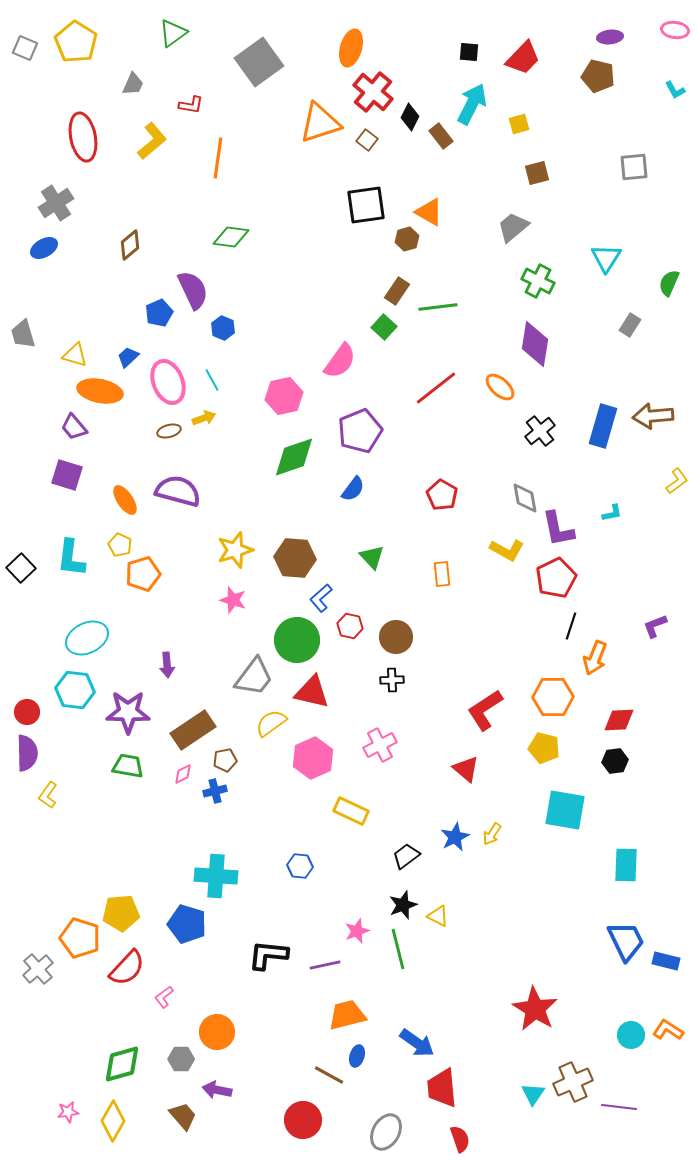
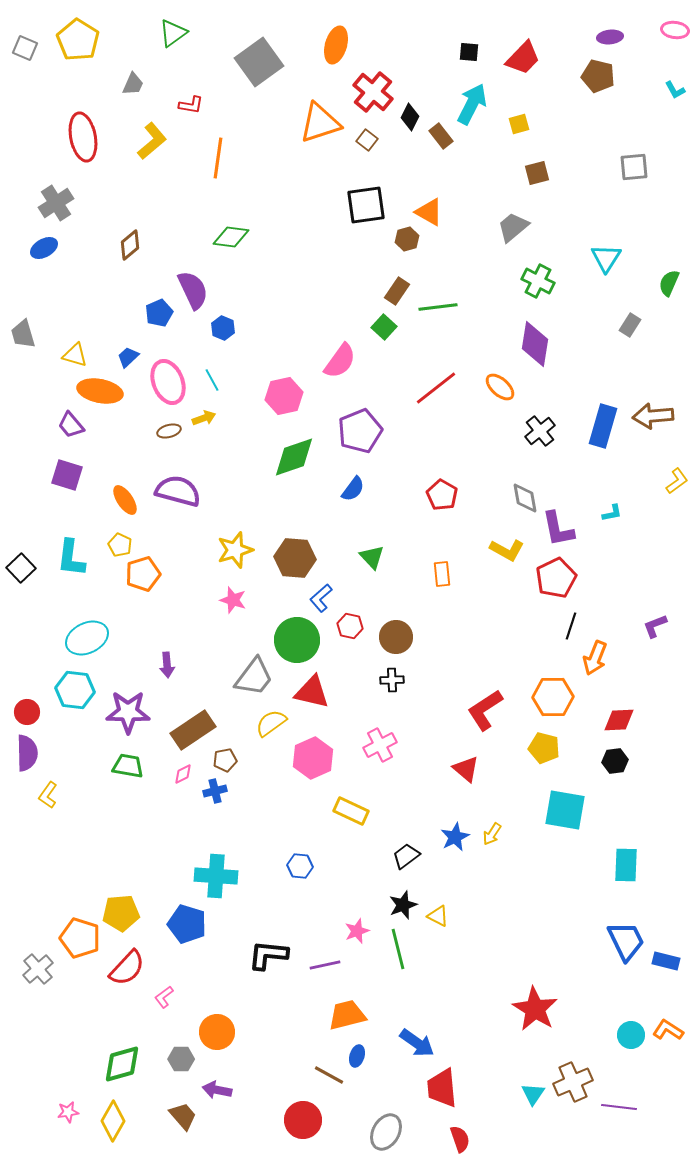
yellow pentagon at (76, 42): moved 2 px right, 2 px up
orange ellipse at (351, 48): moved 15 px left, 3 px up
purple trapezoid at (74, 427): moved 3 px left, 2 px up
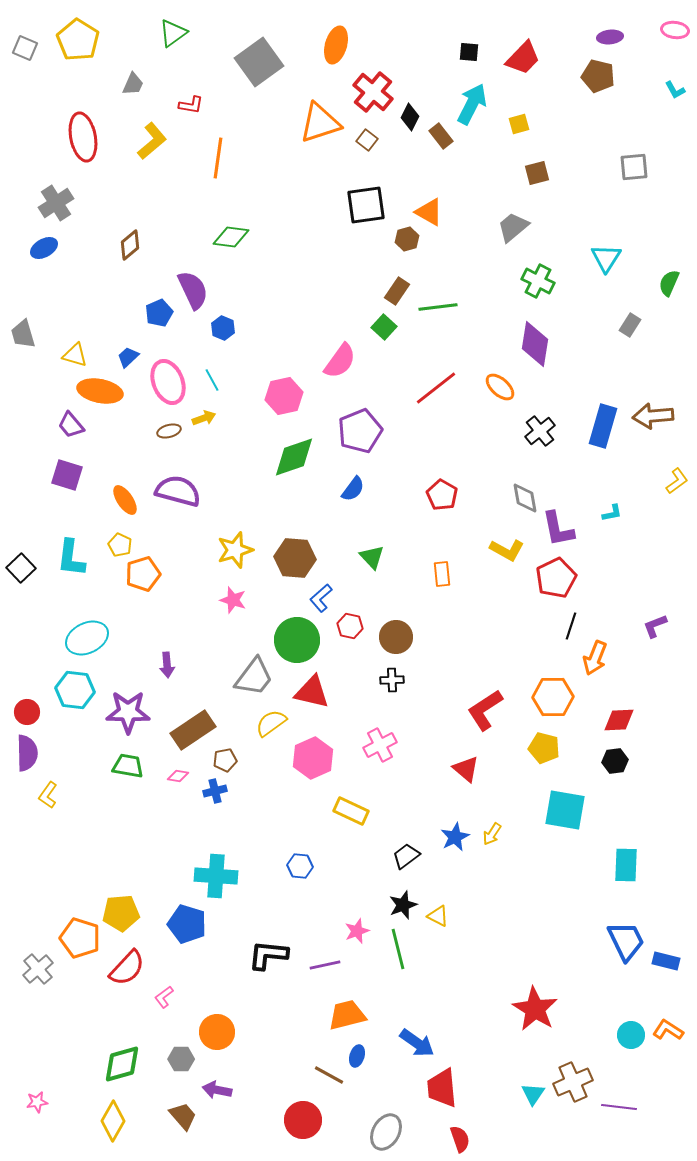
pink diamond at (183, 774): moved 5 px left, 2 px down; rotated 35 degrees clockwise
pink star at (68, 1112): moved 31 px left, 10 px up
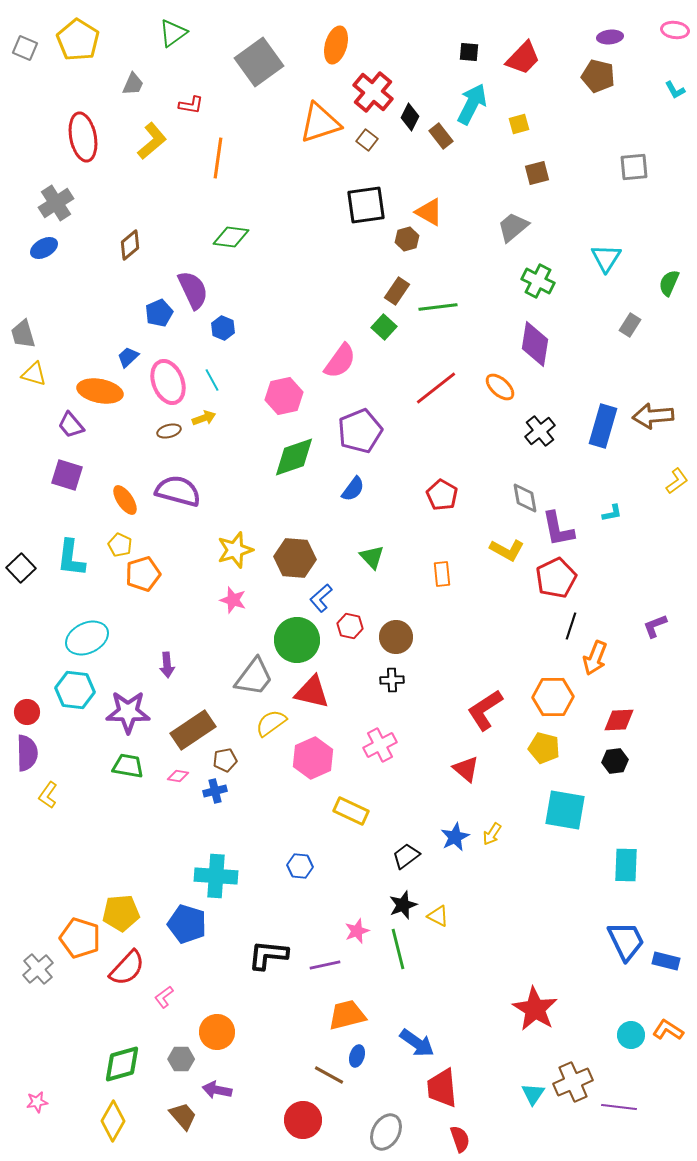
yellow triangle at (75, 355): moved 41 px left, 19 px down
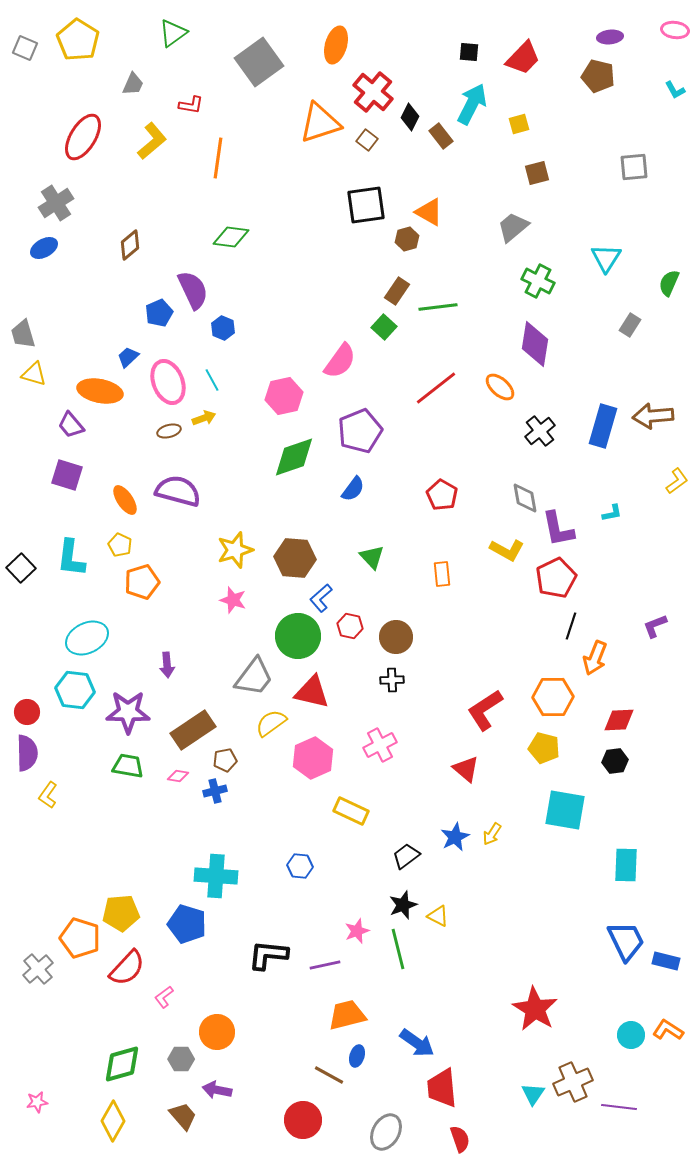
red ellipse at (83, 137): rotated 42 degrees clockwise
orange pentagon at (143, 574): moved 1 px left, 8 px down
green circle at (297, 640): moved 1 px right, 4 px up
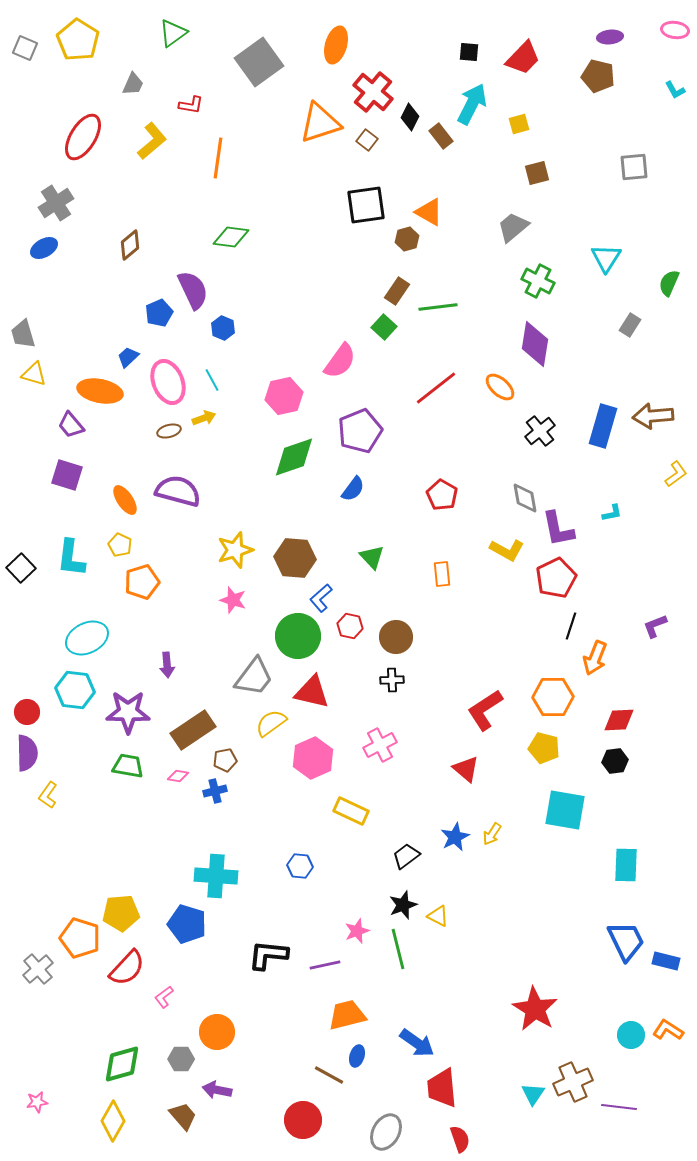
yellow L-shape at (677, 481): moved 1 px left, 7 px up
